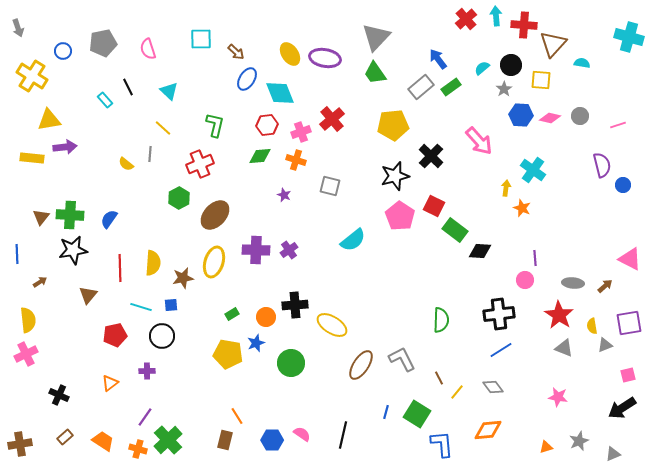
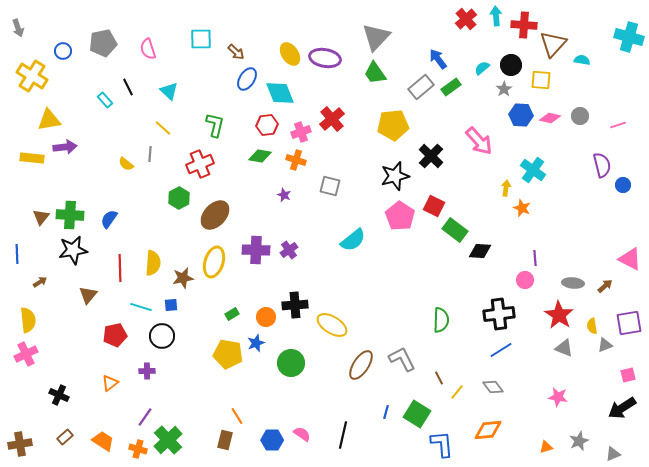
cyan semicircle at (582, 63): moved 3 px up
green diamond at (260, 156): rotated 15 degrees clockwise
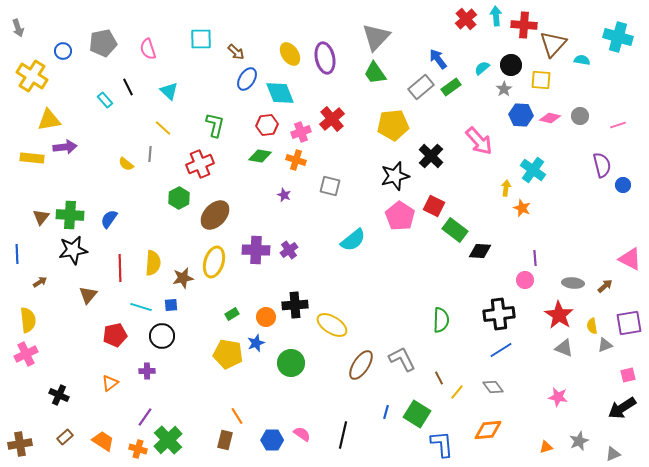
cyan cross at (629, 37): moved 11 px left
purple ellipse at (325, 58): rotated 68 degrees clockwise
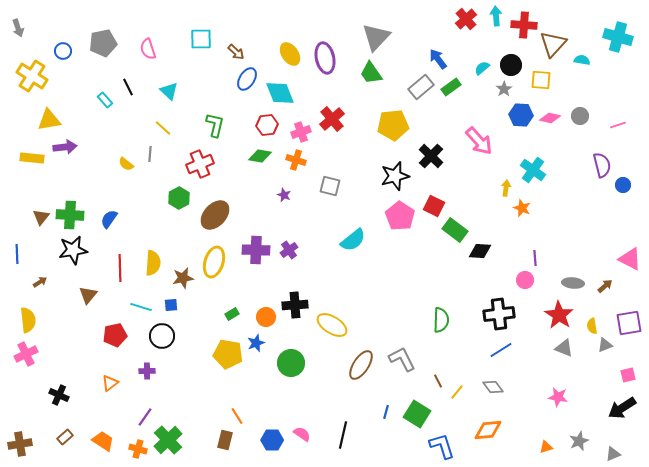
green trapezoid at (375, 73): moved 4 px left
brown line at (439, 378): moved 1 px left, 3 px down
blue L-shape at (442, 444): moved 2 px down; rotated 12 degrees counterclockwise
